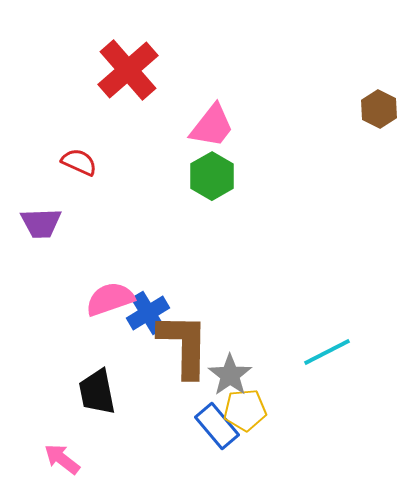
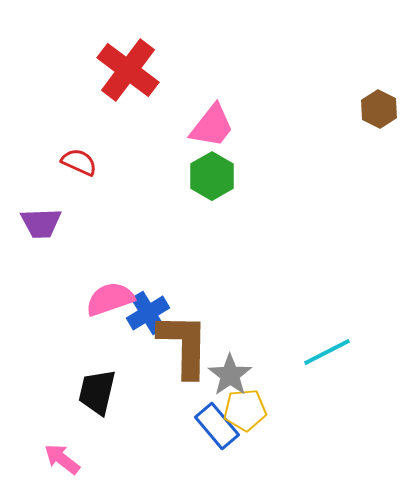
red cross: rotated 12 degrees counterclockwise
black trapezoid: rotated 24 degrees clockwise
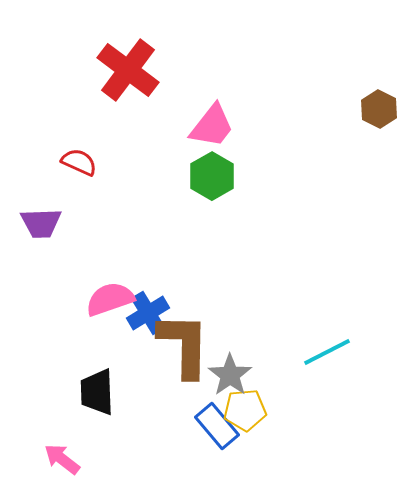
black trapezoid: rotated 15 degrees counterclockwise
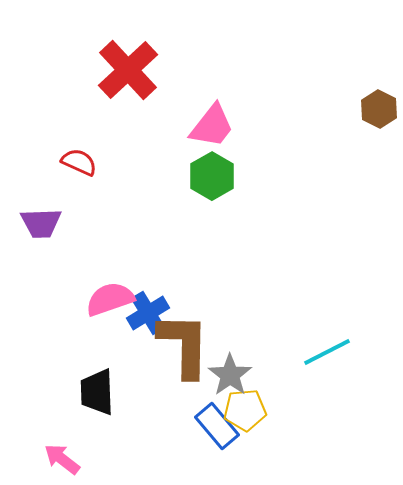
red cross: rotated 10 degrees clockwise
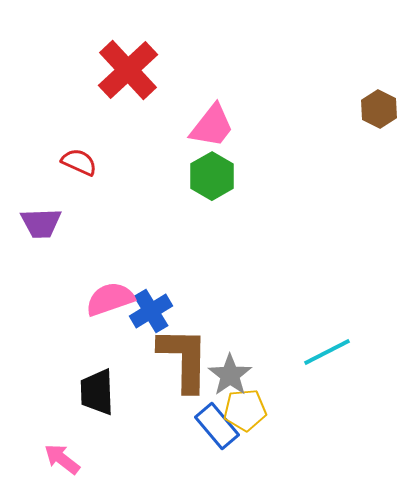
blue cross: moved 3 px right, 2 px up
brown L-shape: moved 14 px down
